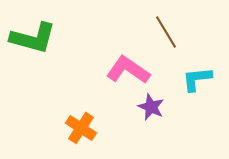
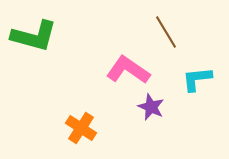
green L-shape: moved 1 px right, 2 px up
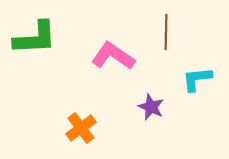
brown line: rotated 32 degrees clockwise
green L-shape: moved 1 px right, 2 px down; rotated 18 degrees counterclockwise
pink L-shape: moved 15 px left, 14 px up
orange cross: rotated 20 degrees clockwise
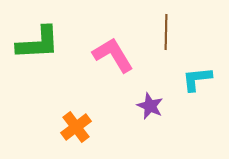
green L-shape: moved 3 px right, 5 px down
pink L-shape: moved 1 px up; rotated 24 degrees clockwise
purple star: moved 1 px left, 1 px up
orange cross: moved 5 px left, 1 px up
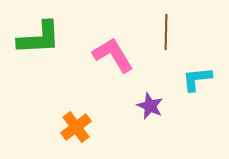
green L-shape: moved 1 px right, 5 px up
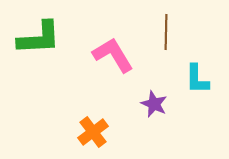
cyan L-shape: rotated 84 degrees counterclockwise
purple star: moved 4 px right, 2 px up
orange cross: moved 17 px right, 5 px down
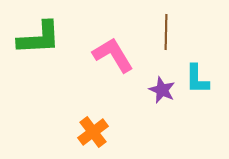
purple star: moved 8 px right, 14 px up
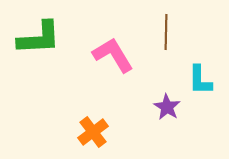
cyan L-shape: moved 3 px right, 1 px down
purple star: moved 5 px right, 17 px down; rotated 8 degrees clockwise
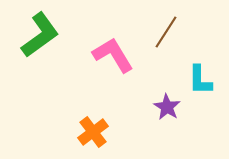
brown line: rotated 32 degrees clockwise
green L-shape: moved 1 px right, 3 px up; rotated 33 degrees counterclockwise
